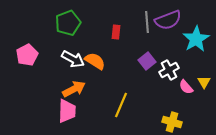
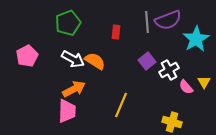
pink pentagon: moved 1 px down
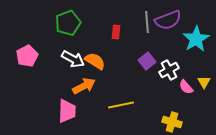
orange arrow: moved 10 px right, 3 px up
yellow line: rotated 55 degrees clockwise
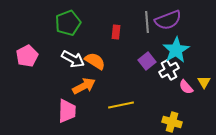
cyan star: moved 20 px left, 11 px down
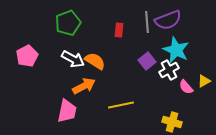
red rectangle: moved 3 px right, 2 px up
cyan star: rotated 16 degrees counterclockwise
yellow triangle: moved 1 px up; rotated 32 degrees clockwise
pink trapezoid: rotated 10 degrees clockwise
